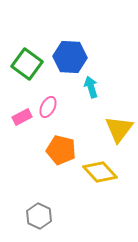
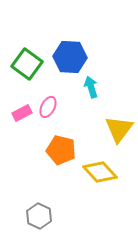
pink rectangle: moved 4 px up
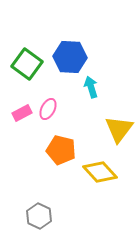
pink ellipse: moved 2 px down
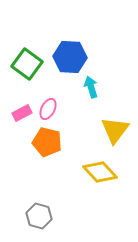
yellow triangle: moved 4 px left, 1 px down
orange pentagon: moved 14 px left, 8 px up
gray hexagon: rotated 10 degrees counterclockwise
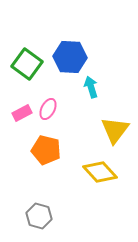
orange pentagon: moved 1 px left, 8 px down
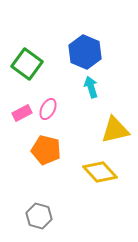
blue hexagon: moved 15 px right, 5 px up; rotated 20 degrees clockwise
yellow triangle: rotated 40 degrees clockwise
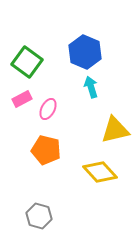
green square: moved 2 px up
pink rectangle: moved 14 px up
